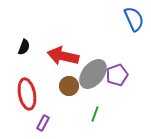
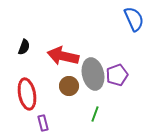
gray ellipse: rotated 52 degrees counterclockwise
purple rectangle: rotated 42 degrees counterclockwise
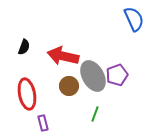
gray ellipse: moved 2 px down; rotated 16 degrees counterclockwise
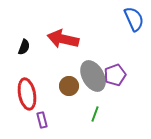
red arrow: moved 17 px up
purple pentagon: moved 2 px left
purple rectangle: moved 1 px left, 3 px up
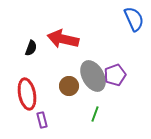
black semicircle: moved 7 px right, 1 px down
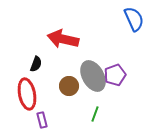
black semicircle: moved 5 px right, 16 px down
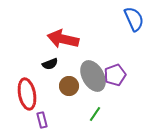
black semicircle: moved 14 px right; rotated 49 degrees clockwise
green line: rotated 14 degrees clockwise
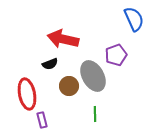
purple pentagon: moved 1 px right, 20 px up
green line: rotated 35 degrees counterclockwise
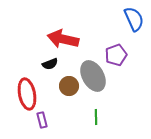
green line: moved 1 px right, 3 px down
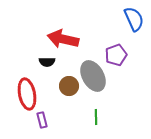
black semicircle: moved 3 px left, 2 px up; rotated 21 degrees clockwise
